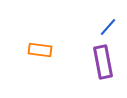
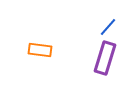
purple rectangle: moved 2 px right, 4 px up; rotated 28 degrees clockwise
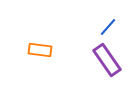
purple rectangle: moved 2 px right, 2 px down; rotated 52 degrees counterclockwise
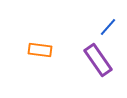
purple rectangle: moved 9 px left
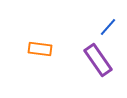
orange rectangle: moved 1 px up
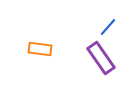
purple rectangle: moved 3 px right, 2 px up
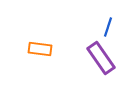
blue line: rotated 24 degrees counterclockwise
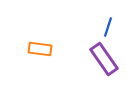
purple rectangle: moved 3 px right, 1 px down
